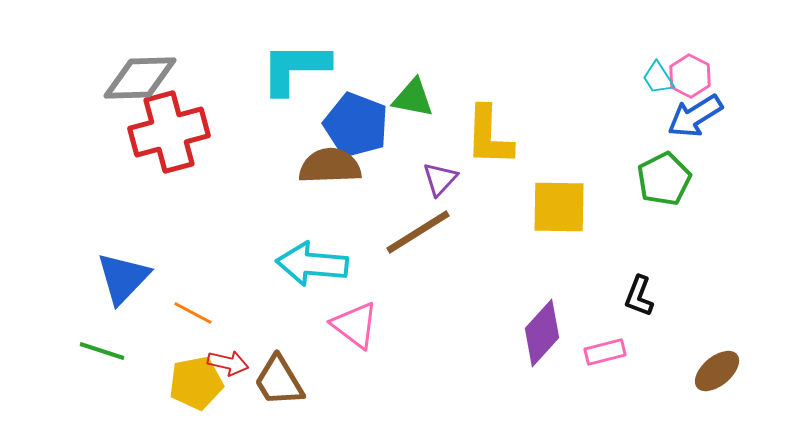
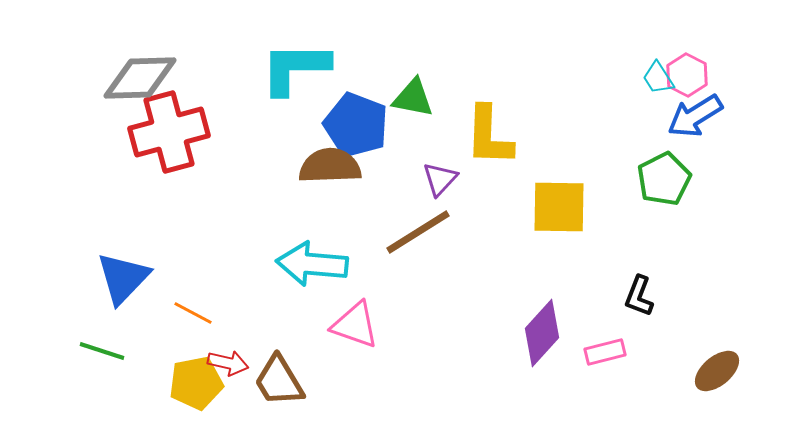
pink hexagon: moved 3 px left, 1 px up
pink triangle: rotated 18 degrees counterclockwise
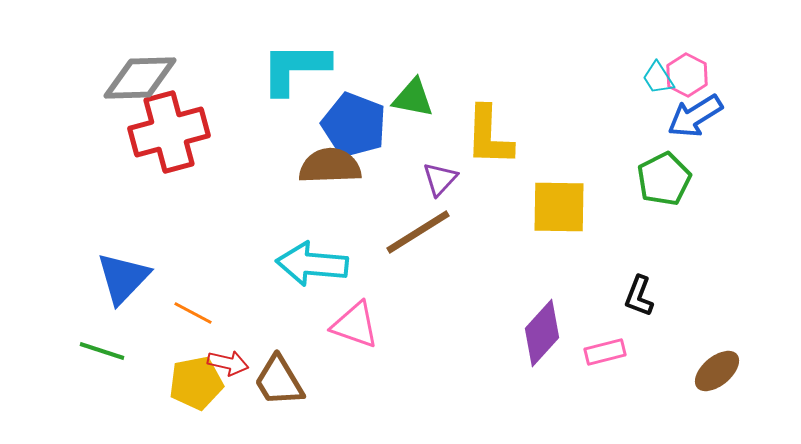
blue pentagon: moved 2 px left
